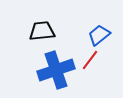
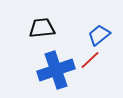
black trapezoid: moved 3 px up
red line: rotated 10 degrees clockwise
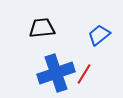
red line: moved 6 px left, 14 px down; rotated 15 degrees counterclockwise
blue cross: moved 3 px down
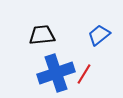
black trapezoid: moved 7 px down
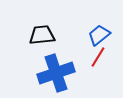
red line: moved 14 px right, 17 px up
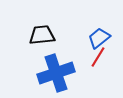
blue trapezoid: moved 3 px down
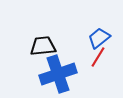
black trapezoid: moved 1 px right, 11 px down
blue cross: moved 2 px right, 1 px down
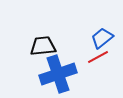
blue trapezoid: moved 3 px right
red line: rotated 30 degrees clockwise
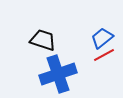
black trapezoid: moved 6 px up; rotated 24 degrees clockwise
red line: moved 6 px right, 2 px up
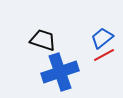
blue cross: moved 2 px right, 2 px up
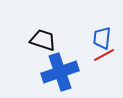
blue trapezoid: rotated 45 degrees counterclockwise
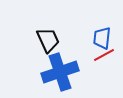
black trapezoid: moved 5 px right; rotated 48 degrees clockwise
